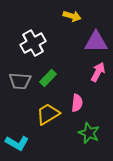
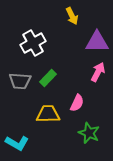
yellow arrow: rotated 48 degrees clockwise
purple triangle: moved 1 px right
pink semicircle: rotated 18 degrees clockwise
yellow trapezoid: rotated 30 degrees clockwise
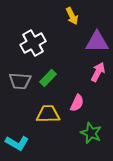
green star: moved 2 px right
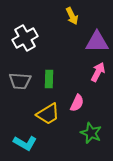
white cross: moved 8 px left, 5 px up
green rectangle: moved 1 px right, 1 px down; rotated 42 degrees counterclockwise
yellow trapezoid: rotated 150 degrees clockwise
cyan L-shape: moved 8 px right
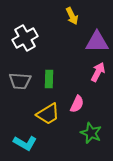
pink semicircle: moved 1 px down
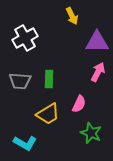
pink semicircle: moved 2 px right
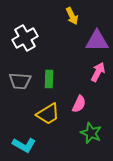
purple triangle: moved 1 px up
cyan L-shape: moved 1 px left, 2 px down
